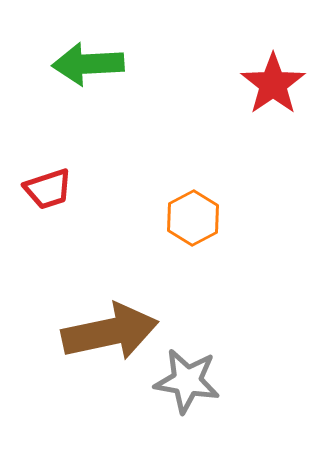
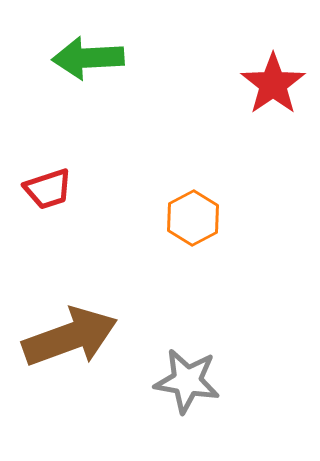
green arrow: moved 6 px up
brown arrow: moved 40 px left, 5 px down; rotated 8 degrees counterclockwise
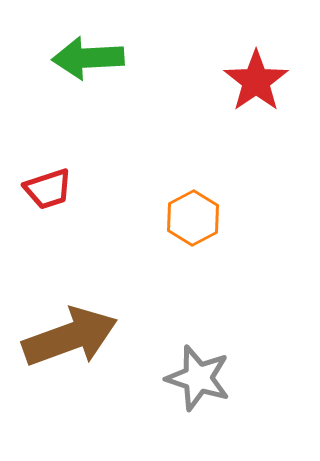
red star: moved 17 px left, 3 px up
gray star: moved 11 px right, 3 px up; rotated 8 degrees clockwise
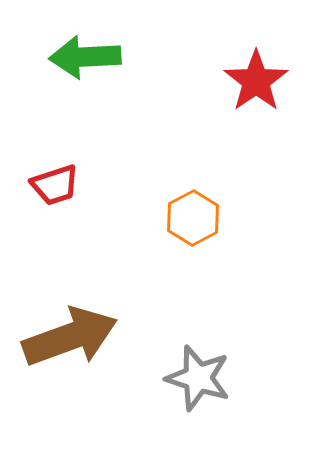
green arrow: moved 3 px left, 1 px up
red trapezoid: moved 7 px right, 4 px up
